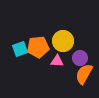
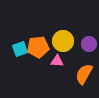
purple circle: moved 9 px right, 14 px up
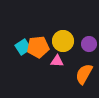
cyan square: moved 3 px right, 2 px up; rotated 14 degrees counterclockwise
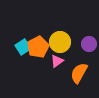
yellow circle: moved 3 px left, 1 px down
orange pentagon: rotated 20 degrees counterclockwise
pink triangle: rotated 40 degrees counterclockwise
orange semicircle: moved 5 px left, 1 px up
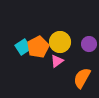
orange semicircle: moved 3 px right, 5 px down
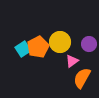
cyan square: moved 2 px down
pink triangle: moved 15 px right
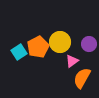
cyan square: moved 4 px left, 3 px down
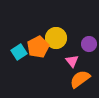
yellow circle: moved 4 px left, 4 px up
pink triangle: rotated 32 degrees counterclockwise
orange semicircle: moved 2 px left, 1 px down; rotated 25 degrees clockwise
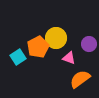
cyan square: moved 1 px left, 5 px down
pink triangle: moved 3 px left, 3 px up; rotated 32 degrees counterclockwise
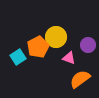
yellow circle: moved 1 px up
purple circle: moved 1 px left, 1 px down
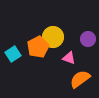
yellow circle: moved 3 px left
purple circle: moved 6 px up
cyan square: moved 5 px left, 3 px up
